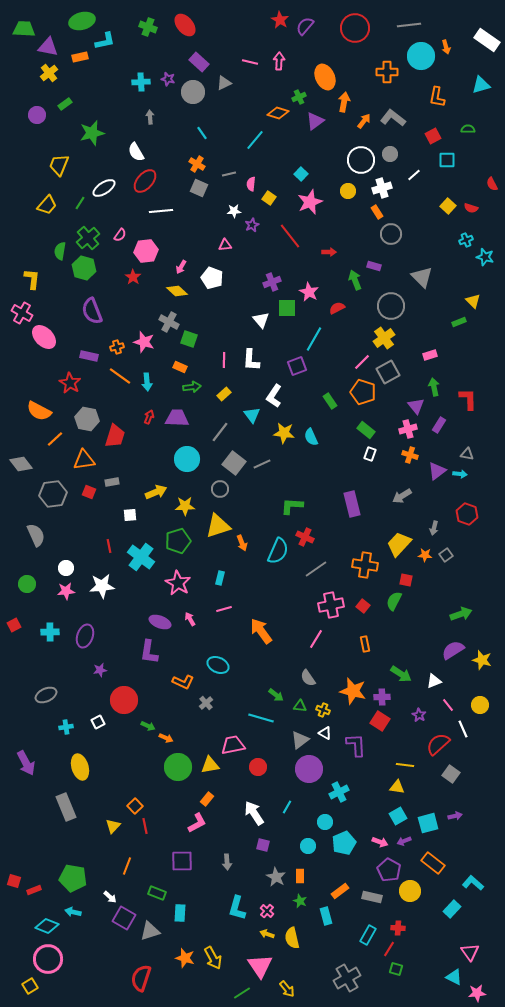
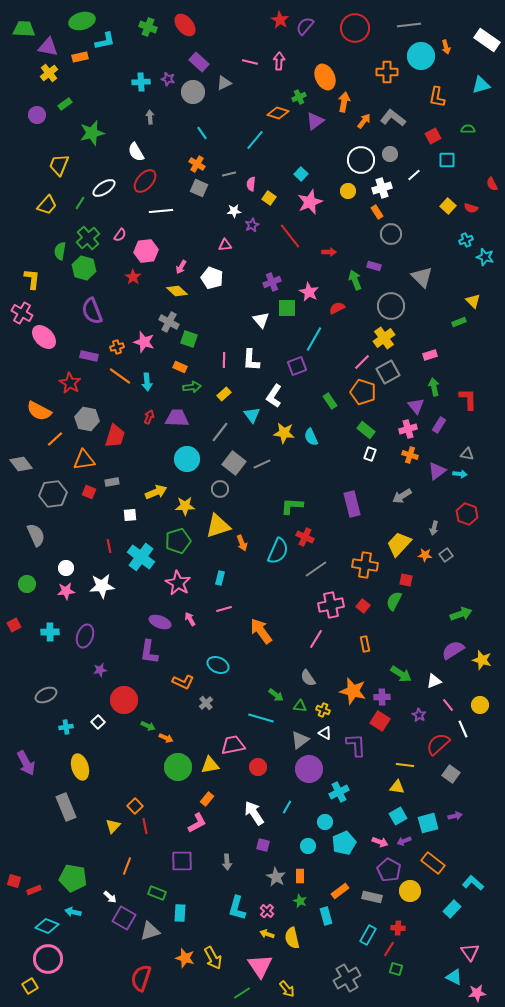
white square at (98, 722): rotated 16 degrees counterclockwise
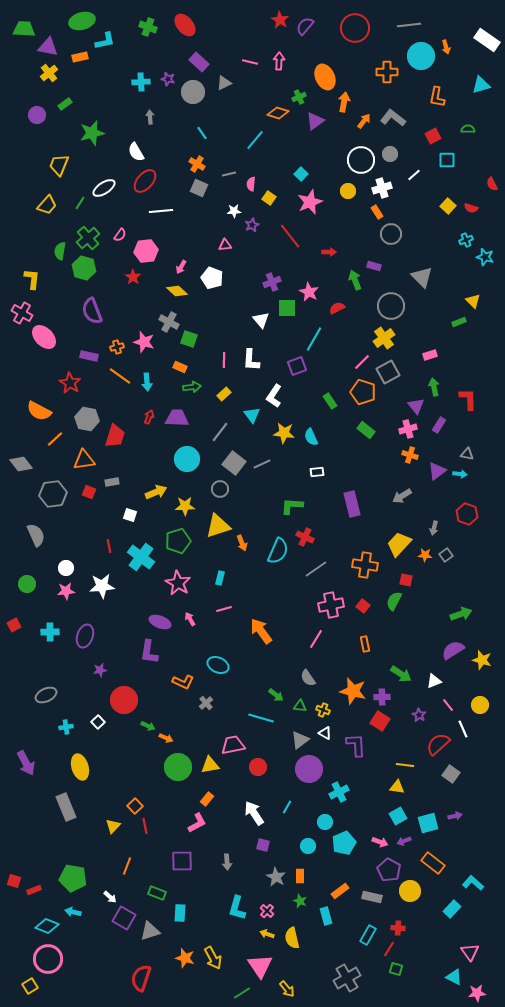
white rectangle at (370, 454): moved 53 px left, 18 px down; rotated 64 degrees clockwise
white square at (130, 515): rotated 24 degrees clockwise
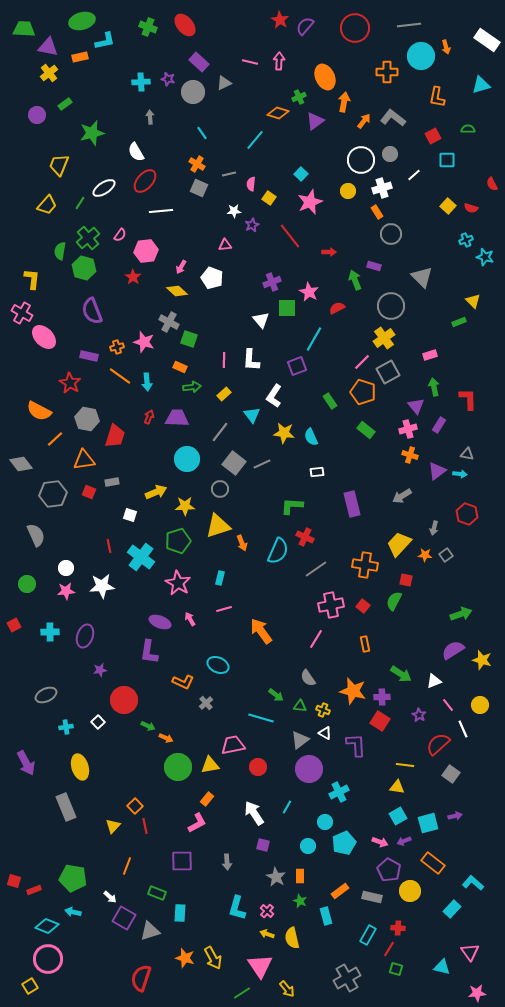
cyan triangle at (454, 977): moved 12 px left, 10 px up; rotated 12 degrees counterclockwise
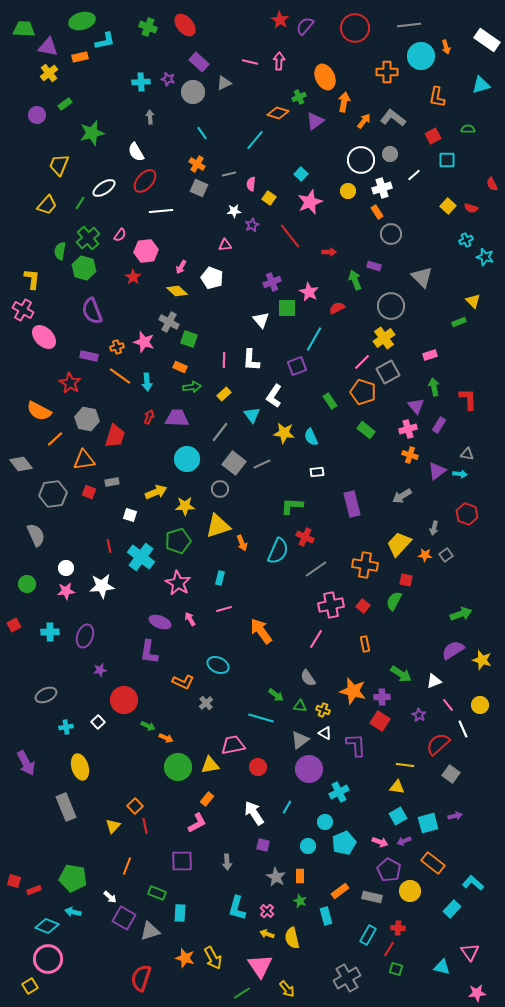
pink cross at (22, 313): moved 1 px right, 3 px up
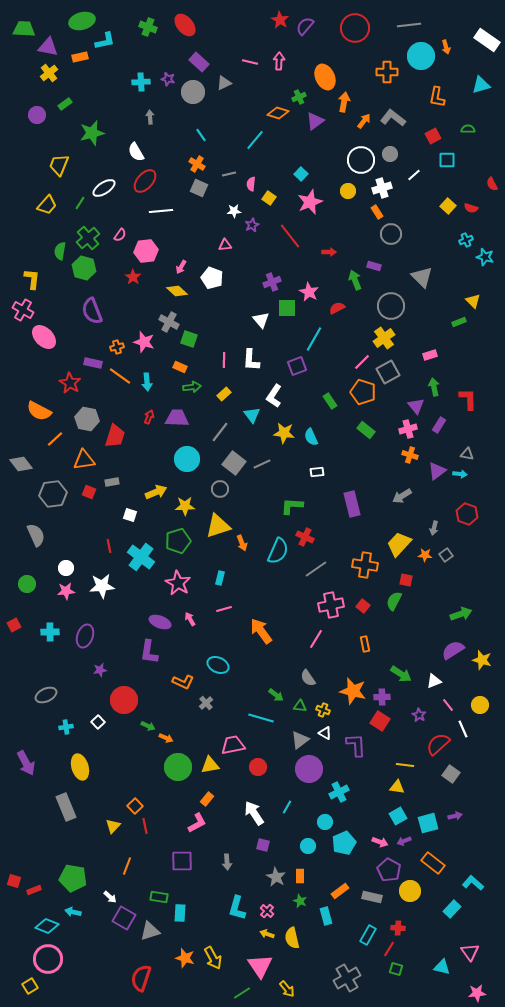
cyan line at (202, 133): moved 1 px left, 2 px down
purple rectangle at (89, 356): moved 4 px right, 7 px down
green rectangle at (157, 893): moved 2 px right, 4 px down; rotated 12 degrees counterclockwise
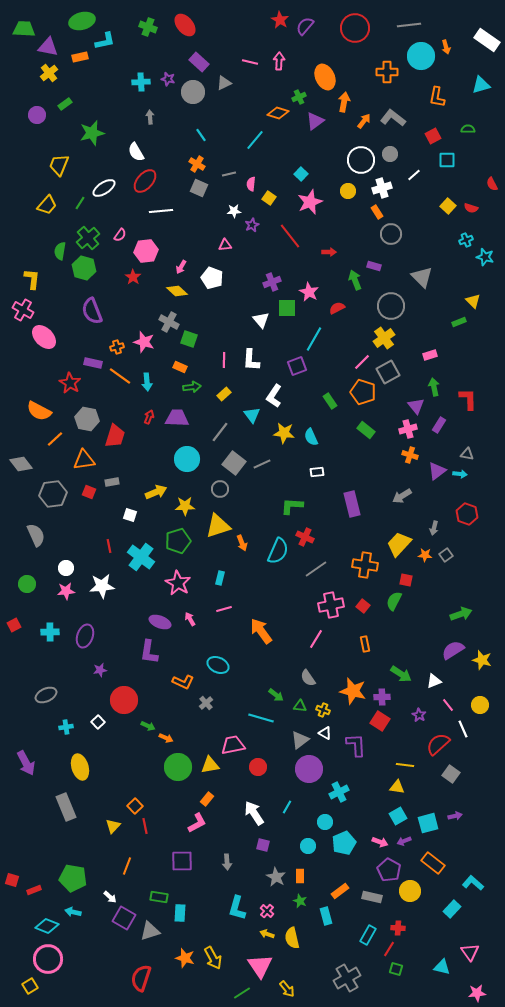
red square at (14, 881): moved 2 px left, 1 px up
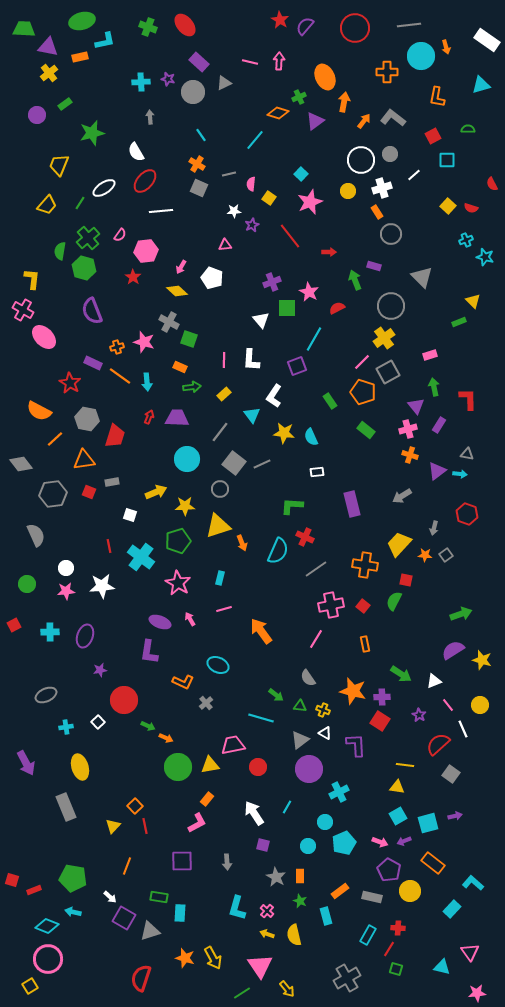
purple rectangle at (93, 363): rotated 12 degrees clockwise
yellow semicircle at (292, 938): moved 2 px right, 3 px up
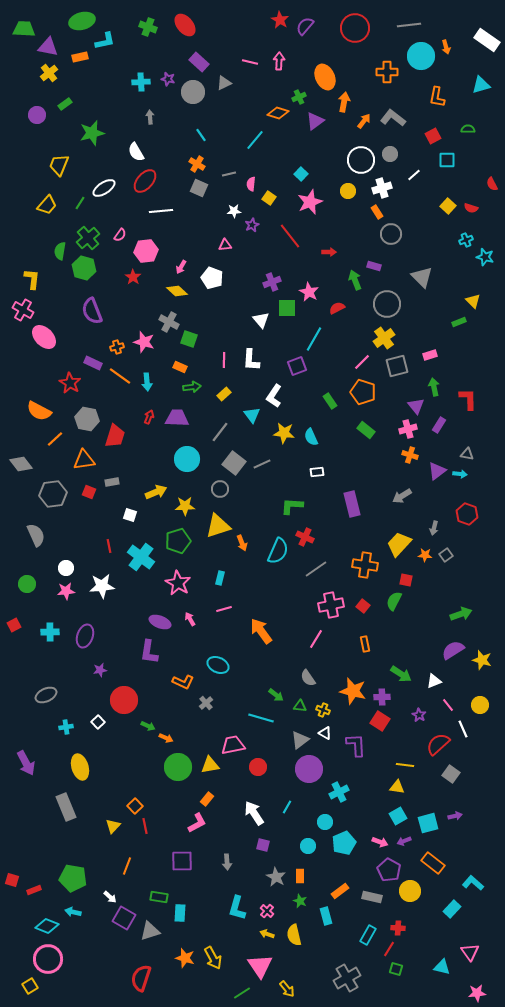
gray circle at (391, 306): moved 4 px left, 2 px up
gray square at (388, 372): moved 9 px right, 6 px up; rotated 15 degrees clockwise
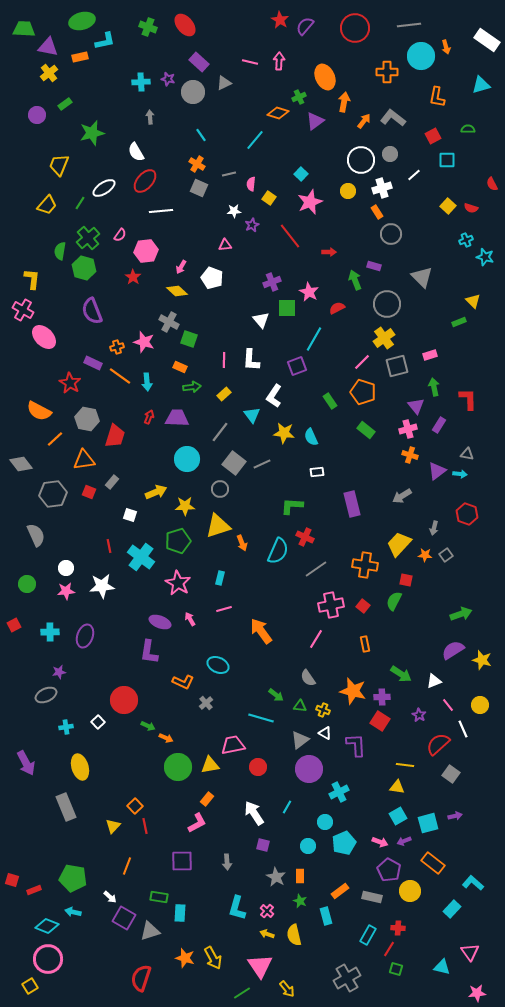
gray rectangle at (112, 482): rotated 40 degrees counterclockwise
purple star at (100, 670): moved 41 px left, 2 px down
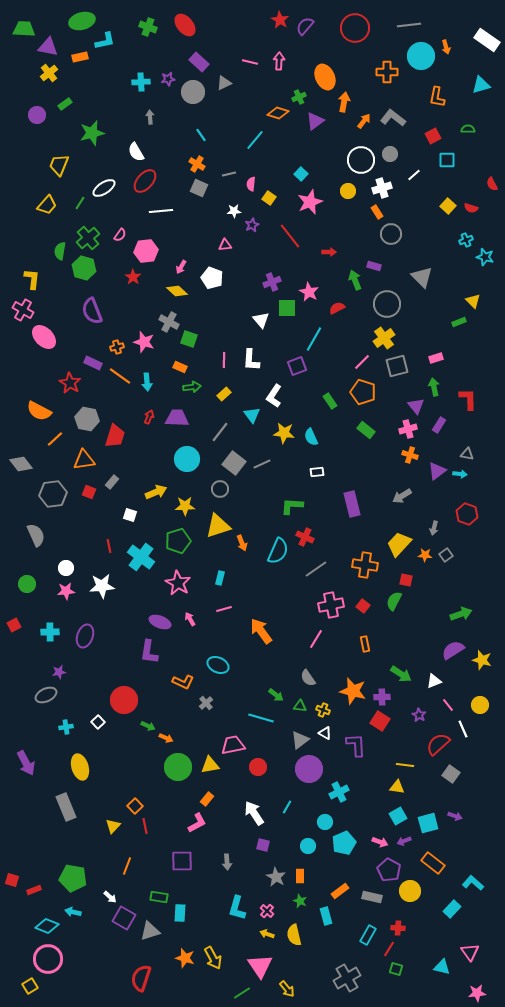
purple star at (168, 79): rotated 24 degrees counterclockwise
pink rectangle at (430, 355): moved 6 px right, 3 px down
purple arrow at (455, 816): rotated 32 degrees clockwise
